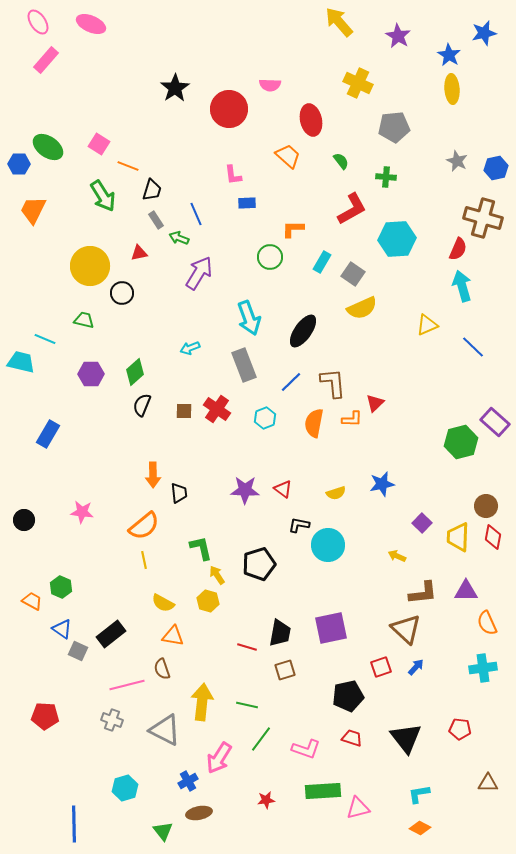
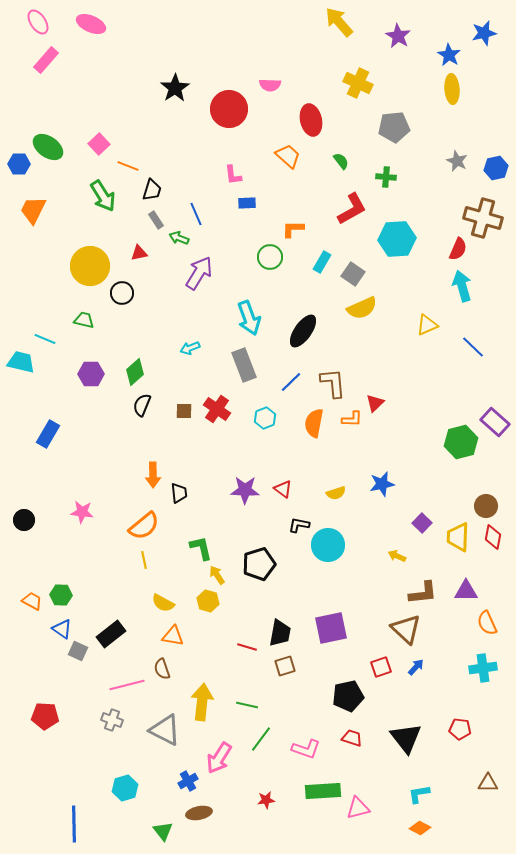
pink square at (99, 144): rotated 15 degrees clockwise
green hexagon at (61, 587): moved 8 px down; rotated 20 degrees counterclockwise
brown square at (285, 670): moved 4 px up
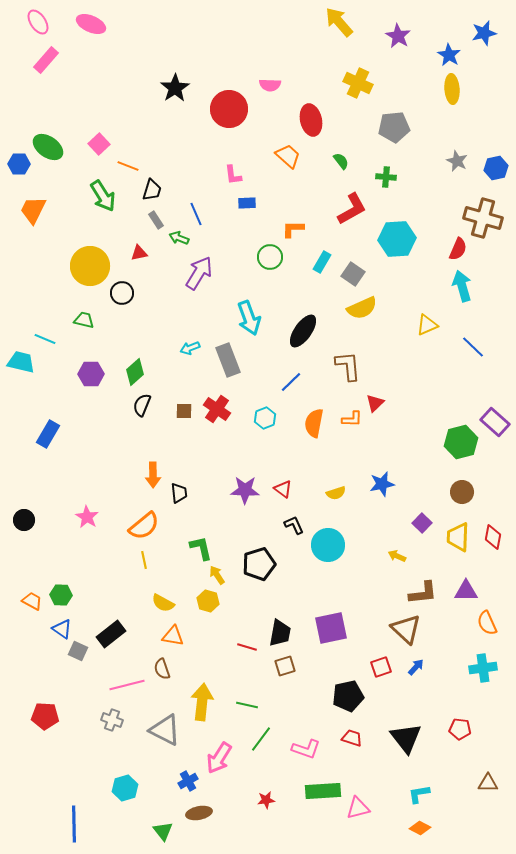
gray rectangle at (244, 365): moved 16 px left, 5 px up
brown L-shape at (333, 383): moved 15 px right, 17 px up
brown circle at (486, 506): moved 24 px left, 14 px up
pink star at (82, 512): moved 5 px right, 5 px down; rotated 25 degrees clockwise
black L-shape at (299, 525): moved 5 px left; rotated 55 degrees clockwise
